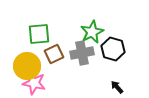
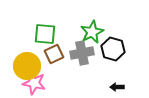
green square: moved 6 px right; rotated 10 degrees clockwise
black arrow: rotated 48 degrees counterclockwise
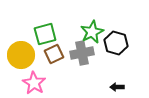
green square: rotated 20 degrees counterclockwise
black hexagon: moved 3 px right, 6 px up
yellow circle: moved 6 px left, 11 px up
pink star: rotated 20 degrees clockwise
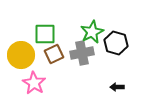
green square: rotated 15 degrees clockwise
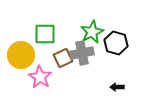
brown square: moved 9 px right, 4 px down
pink star: moved 6 px right, 6 px up
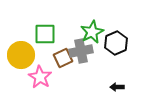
black hexagon: rotated 20 degrees clockwise
gray cross: moved 1 px left, 2 px up
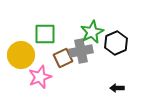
pink star: rotated 20 degrees clockwise
black arrow: moved 1 px down
